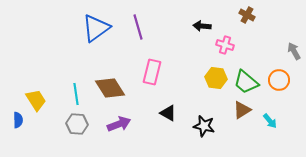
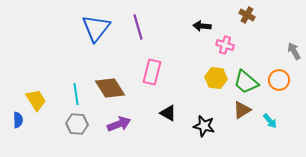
blue triangle: rotated 16 degrees counterclockwise
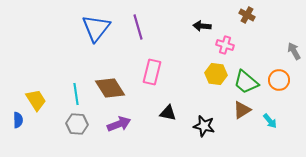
yellow hexagon: moved 4 px up
black triangle: rotated 18 degrees counterclockwise
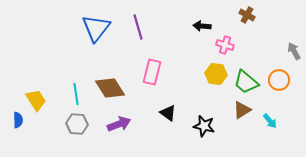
black triangle: rotated 24 degrees clockwise
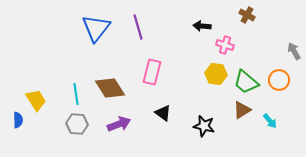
black triangle: moved 5 px left
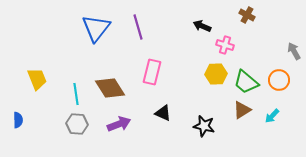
black arrow: rotated 18 degrees clockwise
yellow hexagon: rotated 10 degrees counterclockwise
yellow trapezoid: moved 1 px right, 21 px up; rotated 10 degrees clockwise
black triangle: rotated 12 degrees counterclockwise
cyan arrow: moved 2 px right, 5 px up; rotated 84 degrees clockwise
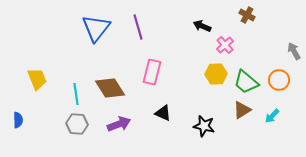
pink cross: rotated 30 degrees clockwise
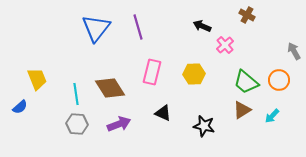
yellow hexagon: moved 22 px left
blue semicircle: moved 2 px right, 13 px up; rotated 49 degrees clockwise
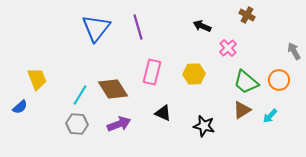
pink cross: moved 3 px right, 3 px down
brown diamond: moved 3 px right, 1 px down
cyan line: moved 4 px right, 1 px down; rotated 40 degrees clockwise
cyan arrow: moved 2 px left
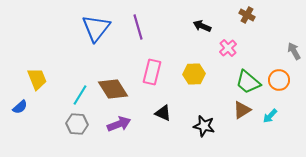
green trapezoid: moved 2 px right
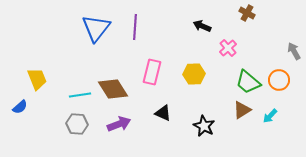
brown cross: moved 2 px up
purple line: moved 3 px left; rotated 20 degrees clockwise
cyan line: rotated 50 degrees clockwise
black star: rotated 15 degrees clockwise
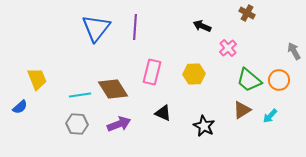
green trapezoid: moved 1 px right, 2 px up
